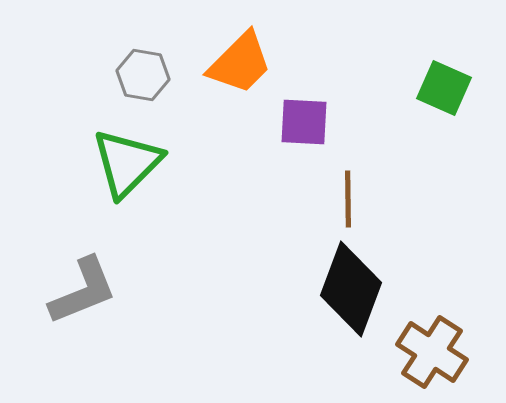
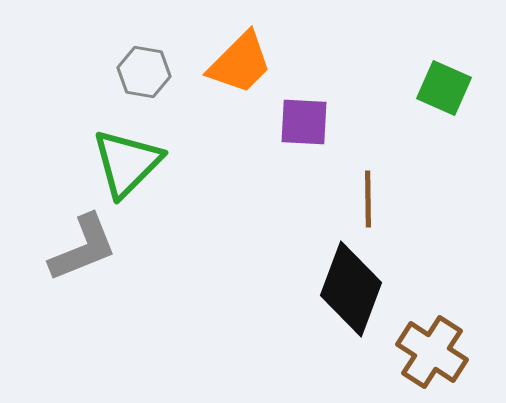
gray hexagon: moved 1 px right, 3 px up
brown line: moved 20 px right
gray L-shape: moved 43 px up
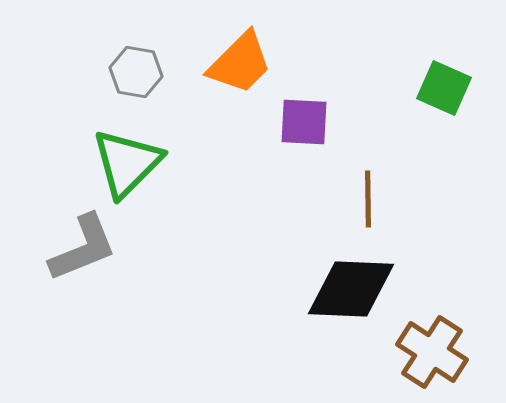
gray hexagon: moved 8 px left
black diamond: rotated 72 degrees clockwise
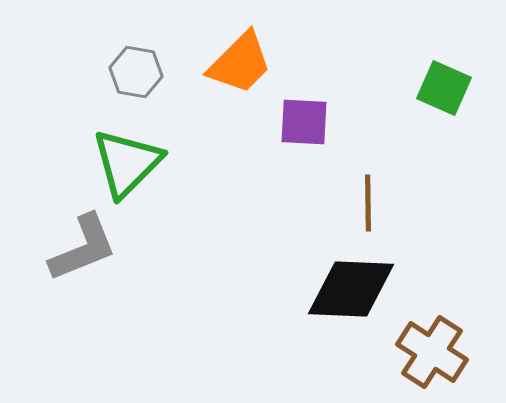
brown line: moved 4 px down
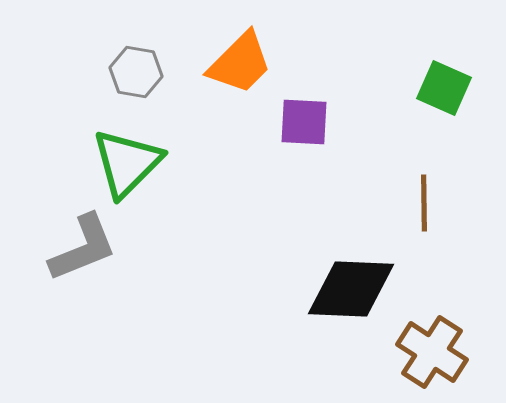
brown line: moved 56 px right
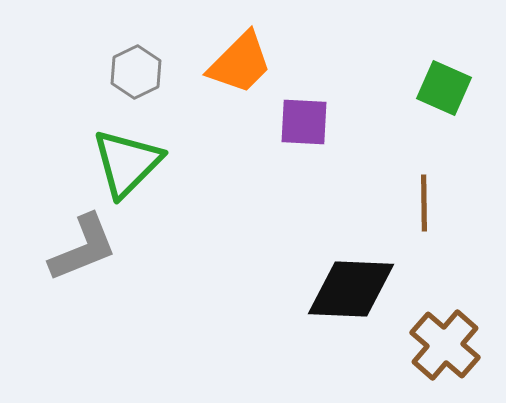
gray hexagon: rotated 24 degrees clockwise
brown cross: moved 13 px right, 7 px up; rotated 8 degrees clockwise
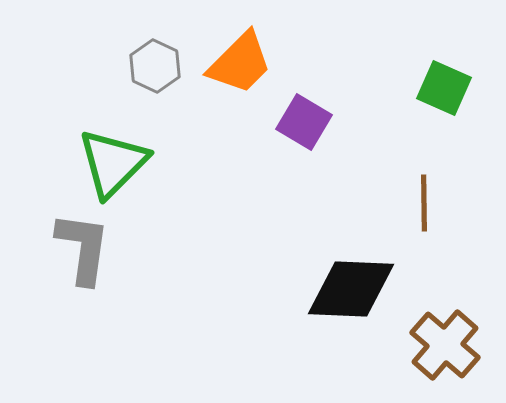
gray hexagon: moved 19 px right, 6 px up; rotated 9 degrees counterclockwise
purple square: rotated 28 degrees clockwise
green triangle: moved 14 px left
gray L-shape: rotated 60 degrees counterclockwise
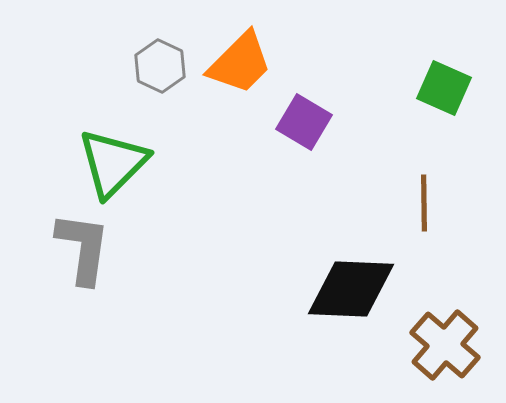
gray hexagon: moved 5 px right
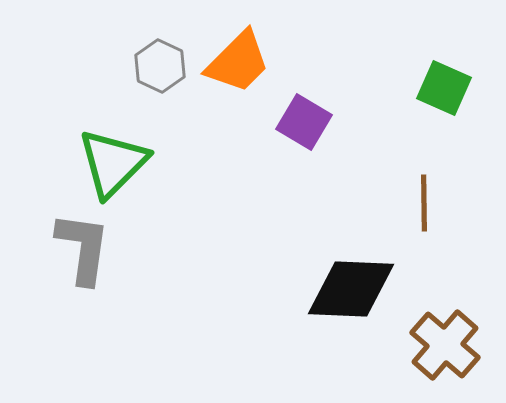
orange trapezoid: moved 2 px left, 1 px up
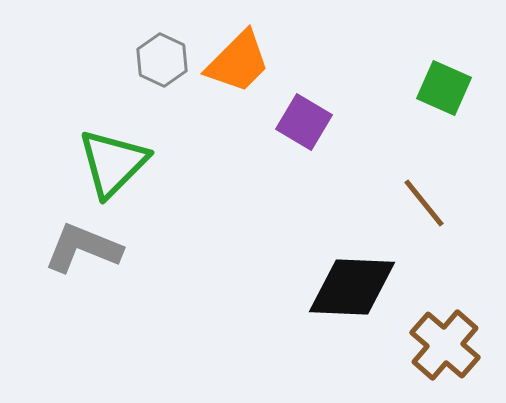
gray hexagon: moved 2 px right, 6 px up
brown line: rotated 38 degrees counterclockwise
gray L-shape: rotated 76 degrees counterclockwise
black diamond: moved 1 px right, 2 px up
